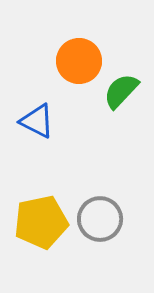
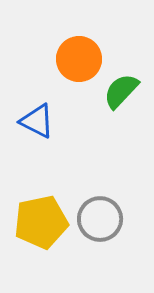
orange circle: moved 2 px up
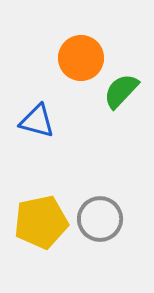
orange circle: moved 2 px right, 1 px up
blue triangle: rotated 12 degrees counterclockwise
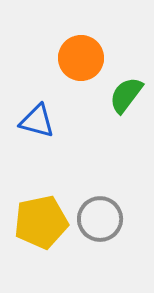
green semicircle: moved 5 px right, 4 px down; rotated 6 degrees counterclockwise
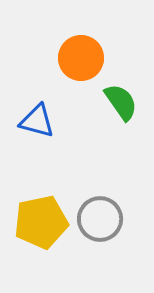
green semicircle: moved 5 px left, 7 px down; rotated 108 degrees clockwise
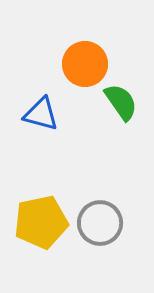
orange circle: moved 4 px right, 6 px down
blue triangle: moved 4 px right, 7 px up
gray circle: moved 4 px down
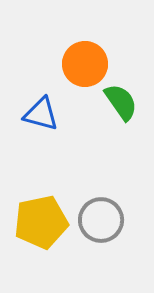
gray circle: moved 1 px right, 3 px up
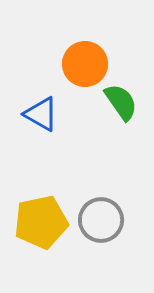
blue triangle: rotated 15 degrees clockwise
